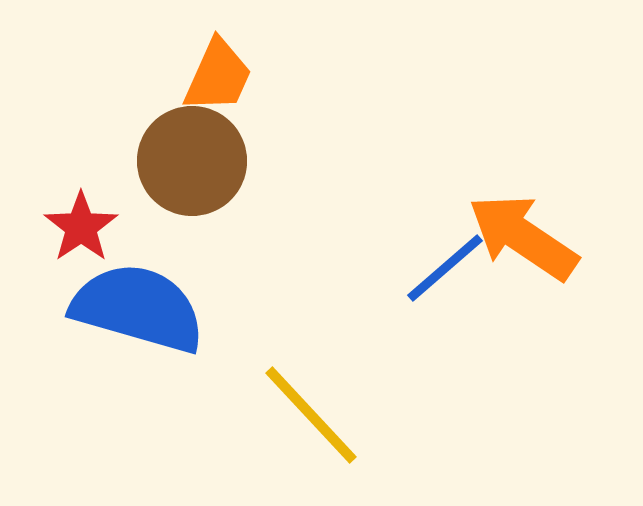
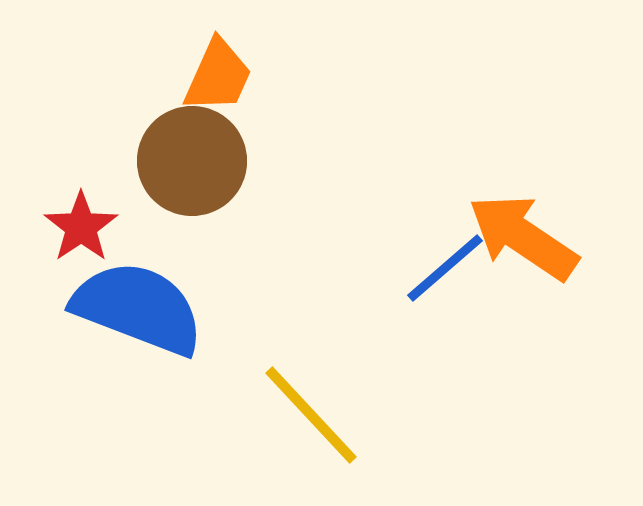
blue semicircle: rotated 5 degrees clockwise
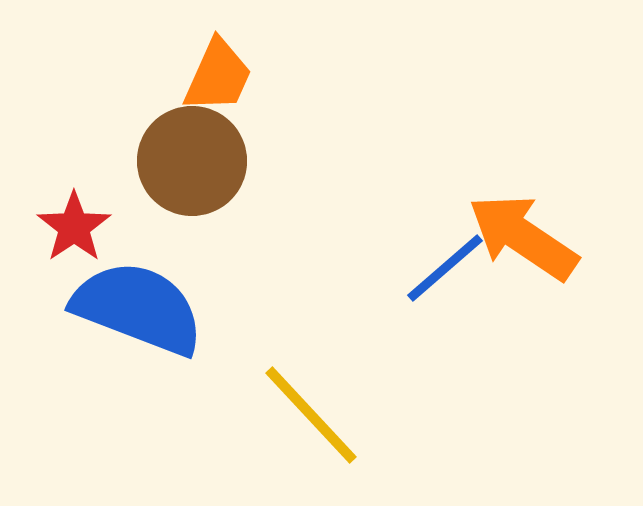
red star: moved 7 px left
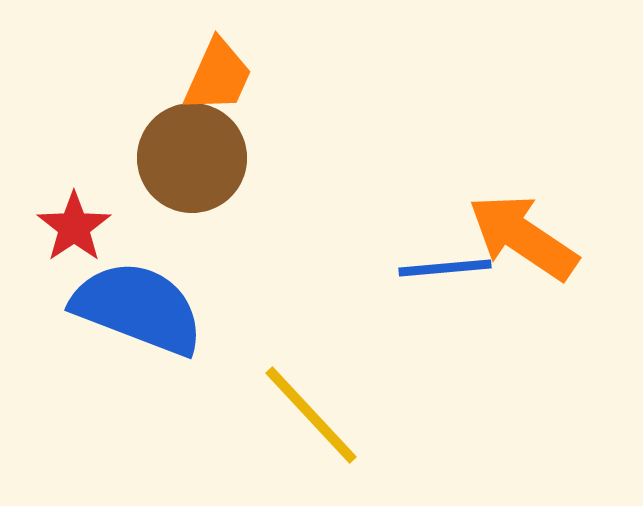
brown circle: moved 3 px up
blue line: rotated 36 degrees clockwise
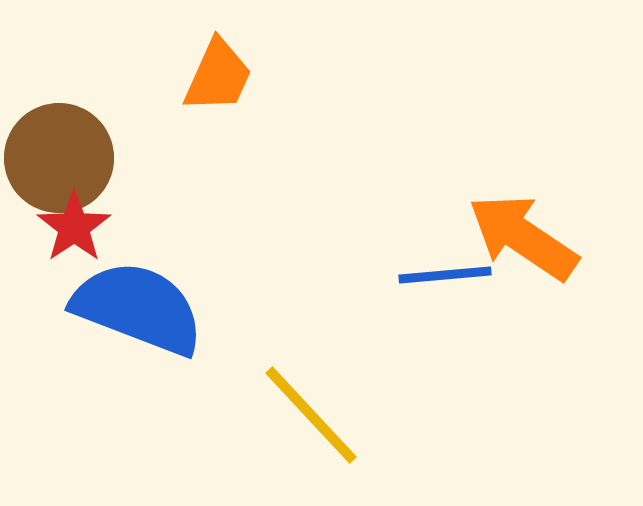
brown circle: moved 133 px left
blue line: moved 7 px down
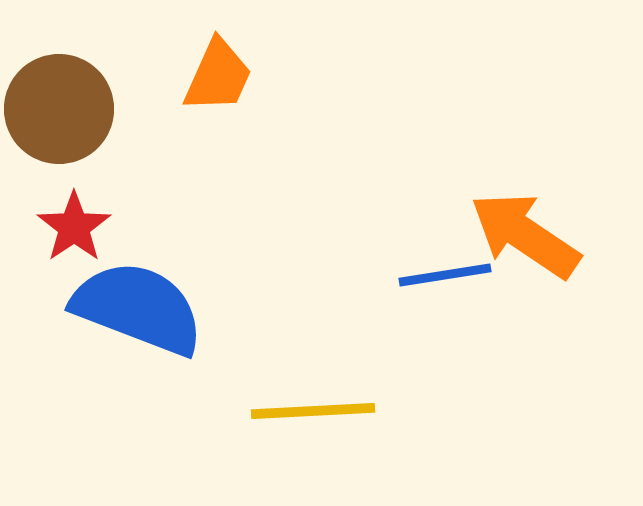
brown circle: moved 49 px up
orange arrow: moved 2 px right, 2 px up
blue line: rotated 4 degrees counterclockwise
yellow line: moved 2 px right, 4 px up; rotated 50 degrees counterclockwise
